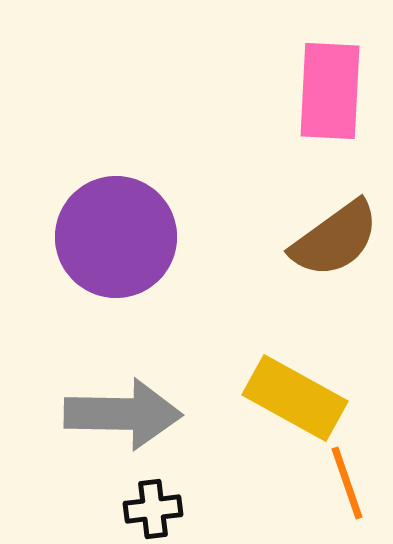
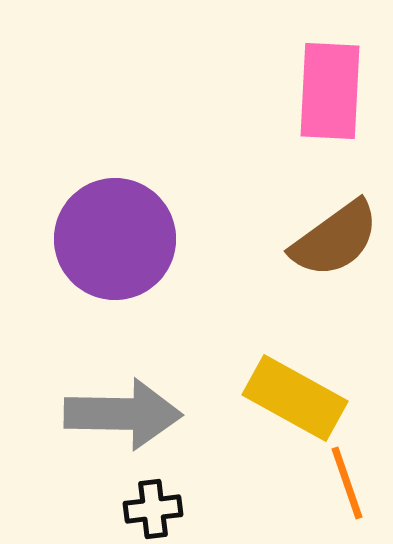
purple circle: moved 1 px left, 2 px down
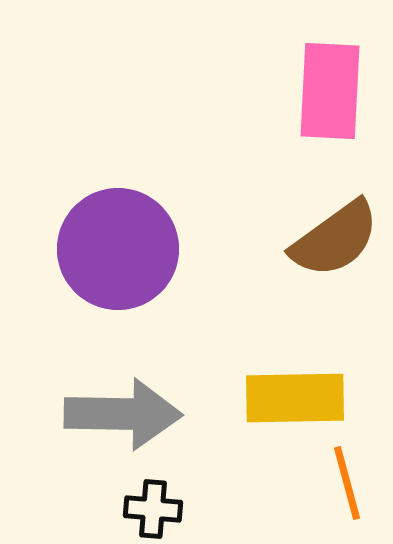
purple circle: moved 3 px right, 10 px down
yellow rectangle: rotated 30 degrees counterclockwise
orange line: rotated 4 degrees clockwise
black cross: rotated 12 degrees clockwise
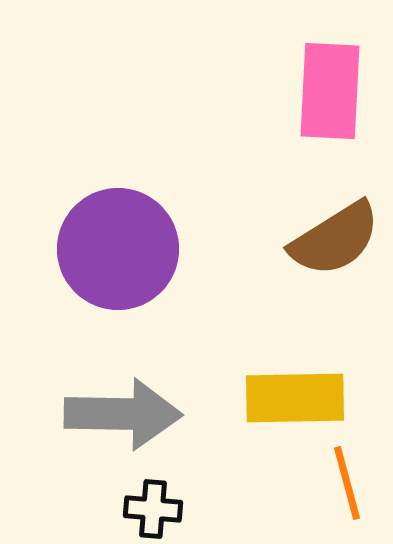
brown semicircle: rotated 4 degrees clockwise
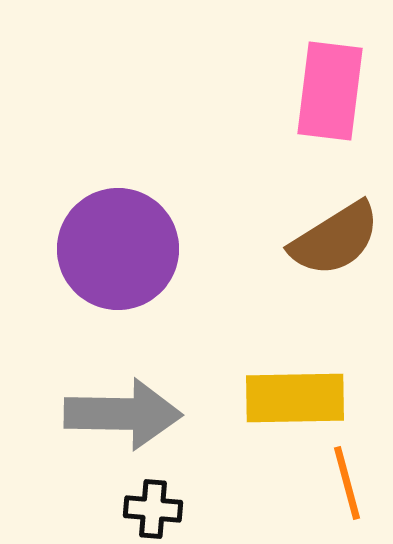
pink rectangle: rotated 4 degrees clockwise
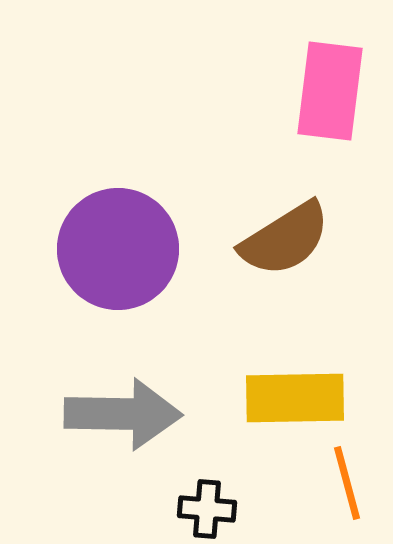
brown semicircle: moved 50 px left
black cross: moved 54 px right
